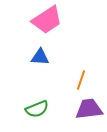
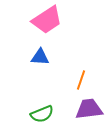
green semicircle: moved 5 px right, 5 px down
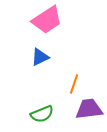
blue triangle: rotated 30 degrees counterclockwise
orange line: moved 7 px left, 4 px down
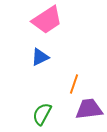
green semicircle: rotated 140 degrees clockwise
